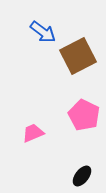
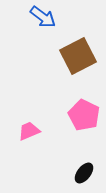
blue arrow: moved 15 px up
pink trapezoid: moved 4 px left, 2 px up
black ellipse: moved 2 px right, 3 px up
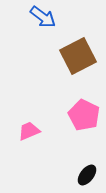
black ellipse: moved 3 px right, 2 px down
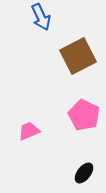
blue arrow: moved 2 px left; rotated 28 degrees clockwise
black ellipse: moved 3 px left, 2 px up
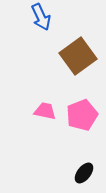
brown square: rotated 9 degrees counterclockwise
pink pentagon: moved 2 px left; rotated 24 degrees clockwise
pink trapezoid: moved 16 px right, 20 px up; rotated 35 degrees clockwise
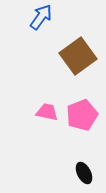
blue arrow: rotated 120 degrees counterclockwise
pink trapezoid: moved 2 px right, 1 px down
black ellipse: rotated 65 degrees counterclockwise
